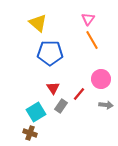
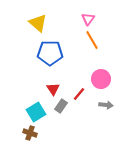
red triangle: moved 1 px down
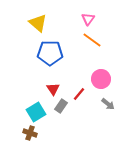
orange line: rotated 24 degrees counterclockwise
gray arrow: moved 2 px right, 1 px up; rotated 32 degrees clockwise
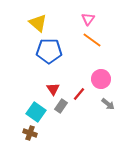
blue pentagon: moved 1 px left, 2 px up
cyan square: rotated 24 degrees counterclockwise
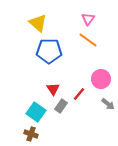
orange line: moved 4 px left
brown cross: moved 1 px right, 1 px down
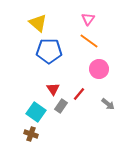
orange line: moved 1 px right, 1 px down
pink circle: moved 2 px left, 10 px up
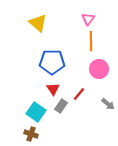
orange line: moved 2 px right; rotated 54 degrees clockwise
blue pentagon: moved 3 px right, 11 px down
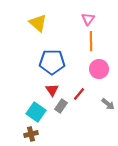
red triangle: moved 1 px left, 1 px down
brown cross: rotated 32 degrees counterclockwise
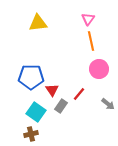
yellow triangle: rotated 48 degrees counterclockwise
orange line: rotated 12 degrees counterclockwise
blue pentagon: moved 21 px left, 15 px down
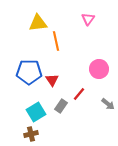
orange line: moved 35 px left
blue pentagon: moved 2 px left, 5 px up
red triangle: moved 10 px up
cyan square: rotated 24 degrees clockwise
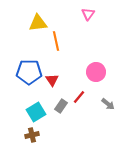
pink triangle: moved 5 px up
pink circle: moved 3 px left, 3 px down
red line: moved 3 px down
brown cross: moved 1 px right, 1 px down
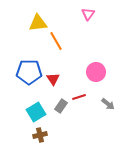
orange line: rotated 18 degrees counterclockwise
red triangle: moved 1 px right, 1 px up
red line: rotated 32 degrees clockwise
brown cross: moved 8 px right
